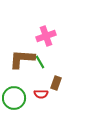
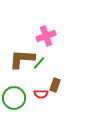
green line: moved 1 px left, 1 px down; rotated 72 degrees clockwise
brown rectangle: moved 1 px left, 2 px down
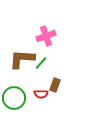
green line: moved 2 px right
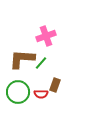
green circle: moved 4 px right, 6 px up
